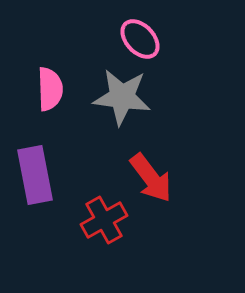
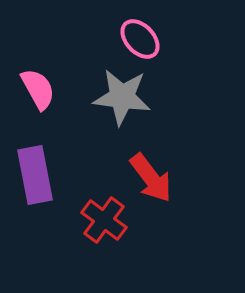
pink semicircle: moved 12 px left; rotated 27 degrees counterclockwise
red cross: rotated 24 degrees counterclockwise
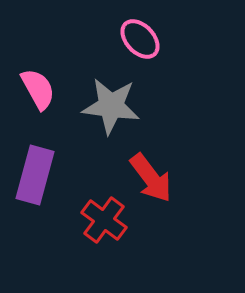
gray star: moved 11 px left, 9 px down
purple rectangle: rotated 26 degrees clockwise
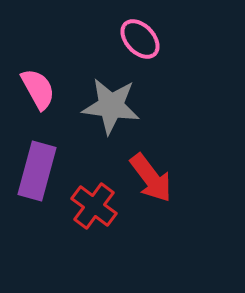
purple rectangle: moved 2 px right, 4 px up
red cross: moved 10 px left, 14 px up
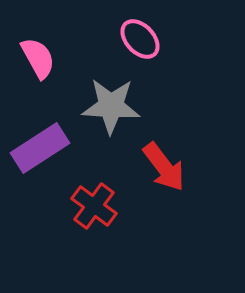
pink semicircle: moved 31 px up
gray star: rotated 4 degrees counterclockwise
purple rectangle: moved 3 px right, 23 px up; rotated 42 degrees clockwise
red arrow: moved 13 px right, 11 px up
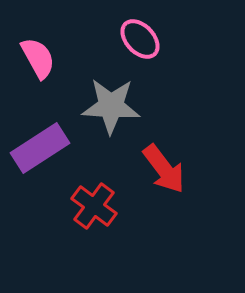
red arrow: moved 2 px down
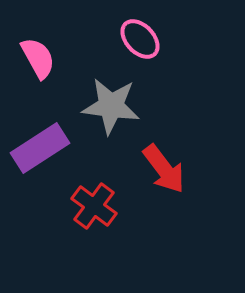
gray star: rotated 4 degrees clockwise
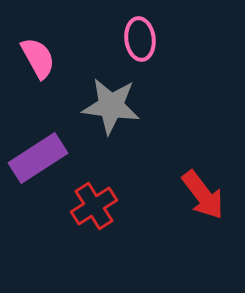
pink ellipse: rotated 36 degrees clockwise
purple rectangle: moved 2 px left, 10 px down
red arrow: moved 39 px right, 26 px down
red cross: rotated 21 degrees clockwise
